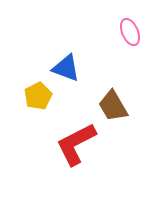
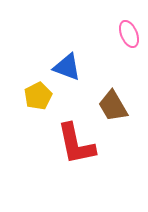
pink ellipse: moved 1 px left, 2 px down
blue triangle: moved 1 px right, 1 px up
red L-shape: rotated 75 degrees counterclockwise
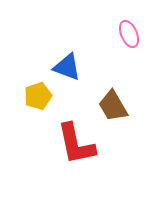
yellow pentagon: rotated 8 degrees clockwise
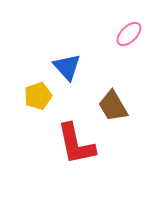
pink ellipse: rotated 68 degrees clockwise
blue triangle: rotated 28 degrees clockwise
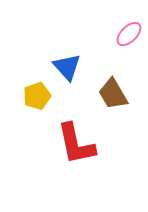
yellow pentagon: moved 1 px left
brown trapezoid: moved 12 px up
